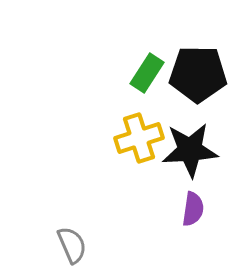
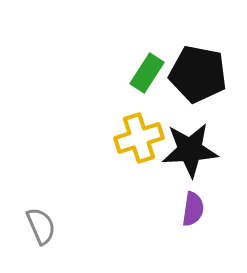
black pentagon: rotated 10 degrees clockwise
gray semicircle: moved 31 px left, 19 px up
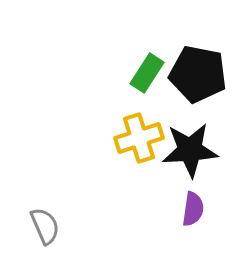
gray semicircle: moved 4 px right
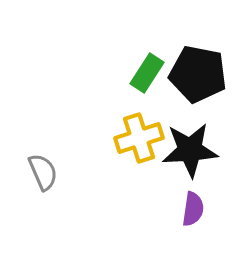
gray semicircle: moved 2 px left, 54 px up
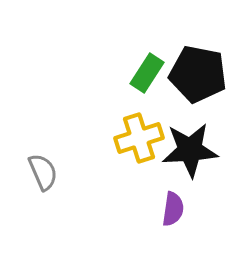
purple semicircle: moved 20 px left
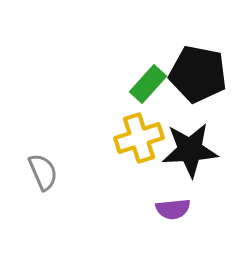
green rectangle: moved 1 px right, 11 px down; rotated 9 degrees clockwise
purple semicircle: rotated 76 degrees clockwise
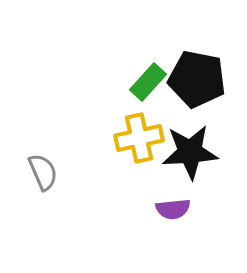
black pentagon: moved 1 px left, 5 px down
green rectangle: moved 2 px up
yellow cross: rotated 6 degrees clockwise
black star: moved 2 px down
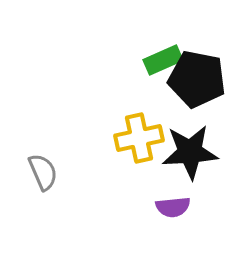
green rectangle: moved 15 px right, 22 px up; rotated 24 degrees clockwise
purple semicircle: moved 2 px up
